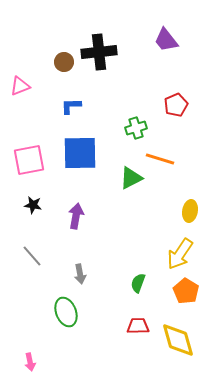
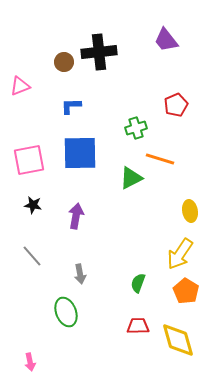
yellow ellipse: rotated 20 degrees counterclockwise
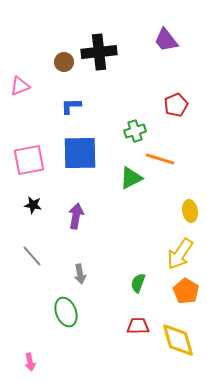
green cross: moved 1 px left, 3 px down
